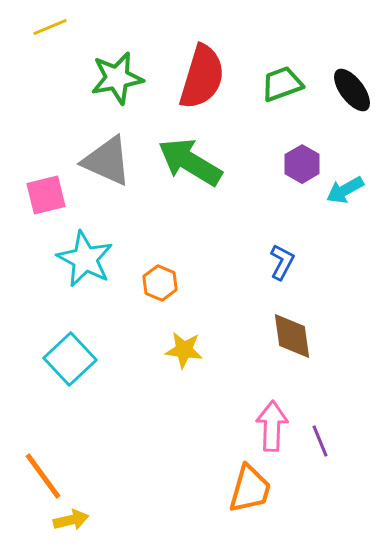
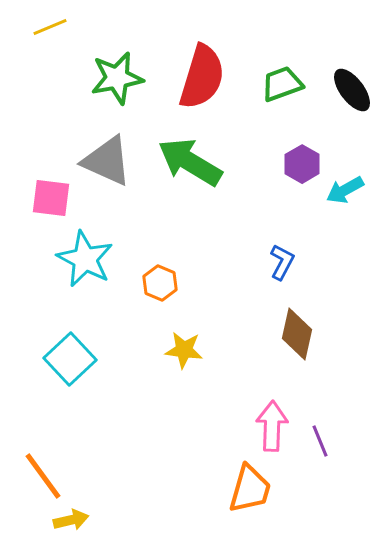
pink square: moved 5 px right, 3 px down; rotated 21 degrees clockwise
brown diamond: moved 5 px right, 2 px up; rotated 21 degrees clockwise
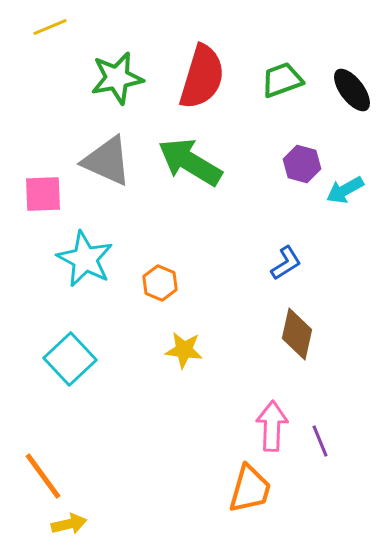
green trapezoid: moved 4 px up
purple hexagon: rotated 15 degrees counterclockwise
pink square: moved 8 px left, 4 px up; rotated 9 degrees counterclockwise
blue L-shape: moved 4 px right, 1 px down; rotated 30 degrees clockwise
yellow arrow: moved 2 px left, 4 px down
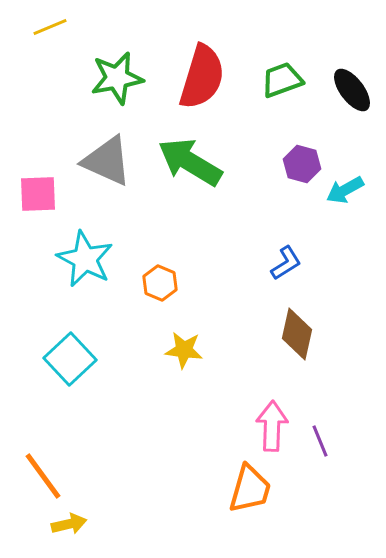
pink square: moved 5 px left
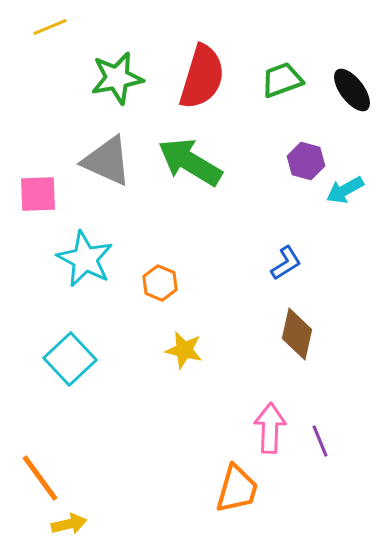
purple hexagon: moved 4 px right, 3 px up
yellow star: rotated 6 degrees clockwise
pink arrow: moved 2 px left, 2 px down
orange line: moved 3 px left, 2 px down
orange trapezoid: moved 13 px left
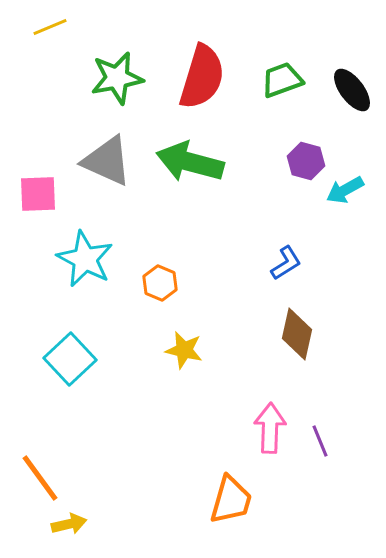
green arrow: rotated 16 degrees counterclockwise
orange trapezoid: moved 6 px left, 11 px down
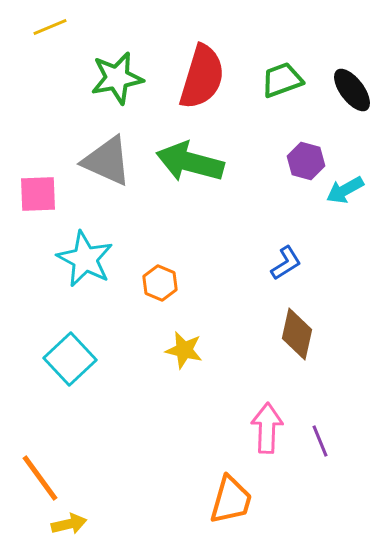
pink arrow: moved 3 px left
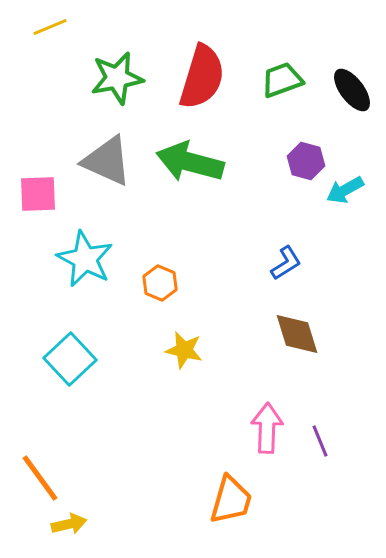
brown diamond: rotated 30 degrees counterclockwise
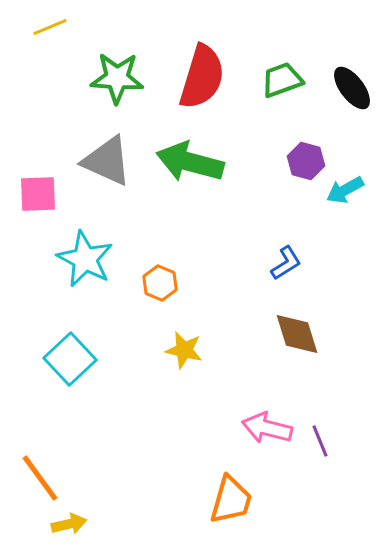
green star: rotated 14 degrees clockwise
black ellipse: moved 2 px up
pink arrow: rotated 78 degrees counterclockwise
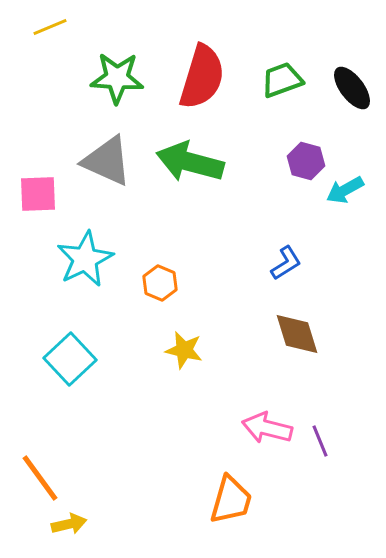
cyan star: rotated 18 degrees clockwise
